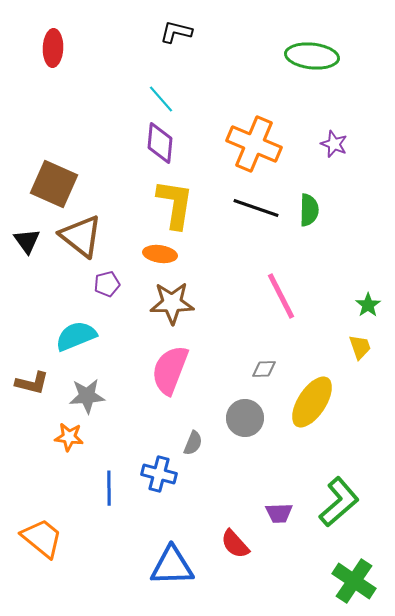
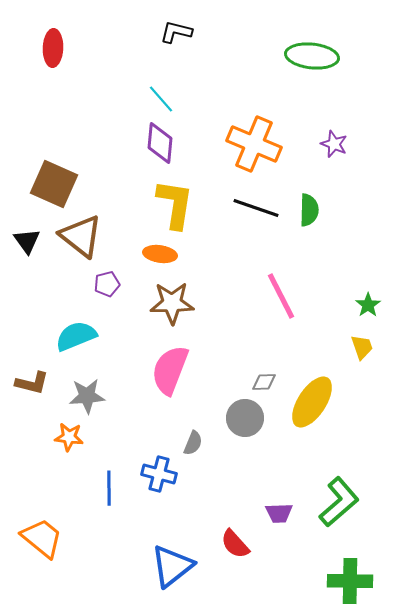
yellow trapezoid: moved 2 px right
gray diamond: moved 13 px down
blue triangle: rotated 36 degrees counterclockwise
green cross: moved 4 px left; rotated 33 degrees counterclockwise
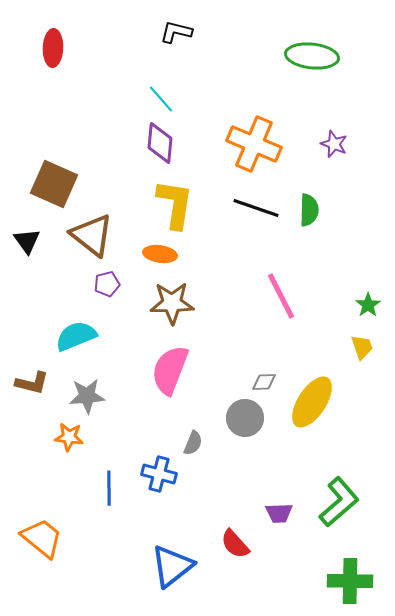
brown triangle: moved 11 px right, 1 px up
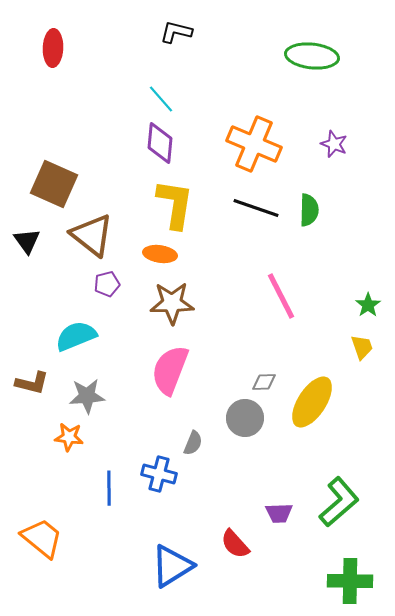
blue triangle: rotated 6 degrees clockwise
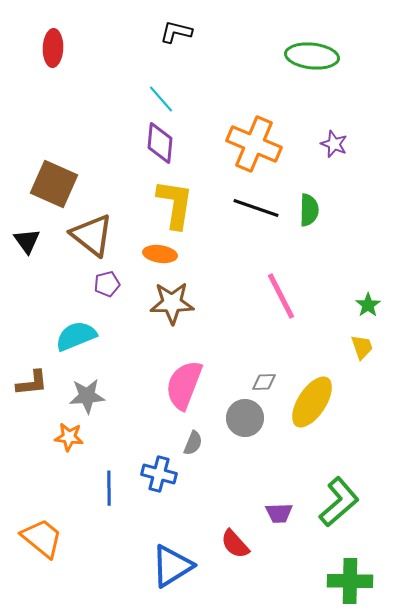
pink semicircle: moved 14 px right, 15 px down
brown L-shape: rotated 20 degrees counterclockwise
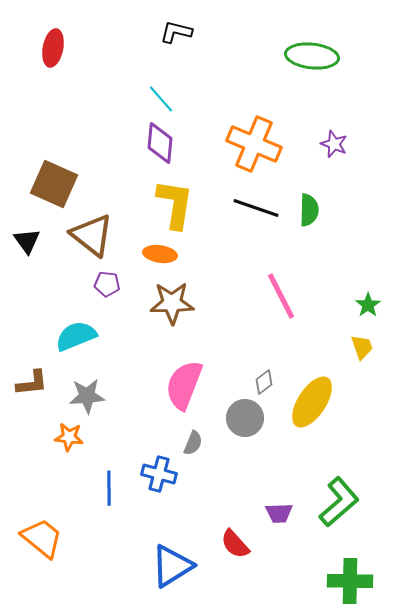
red ellipse: rotated 9 degrees clockwise
purple pentagon: rotated 20 degrees clockwise
gray diamond: rotated 35 degrees counterclockwise
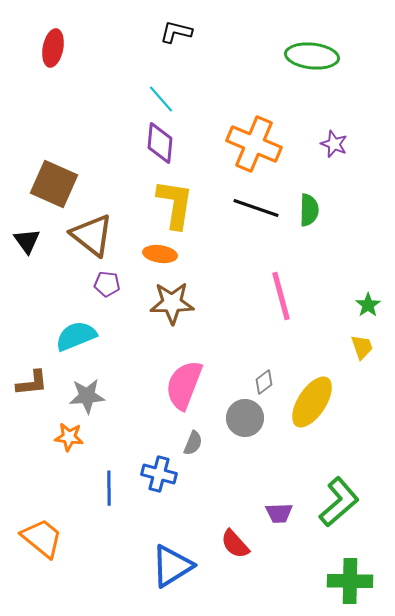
pink line: rotated 12 degrees clockwise
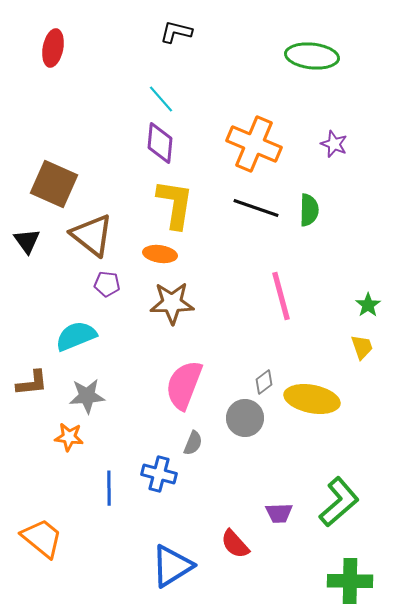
yellow ellipse: moved 3 px up; rotated 68 degrees clockwise
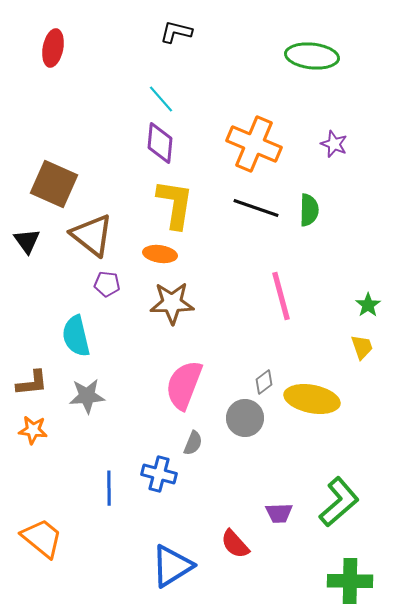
cyan semicircle: rotated 81 degrees counterclockwise
orange star: moved 36 px left, 7 px up
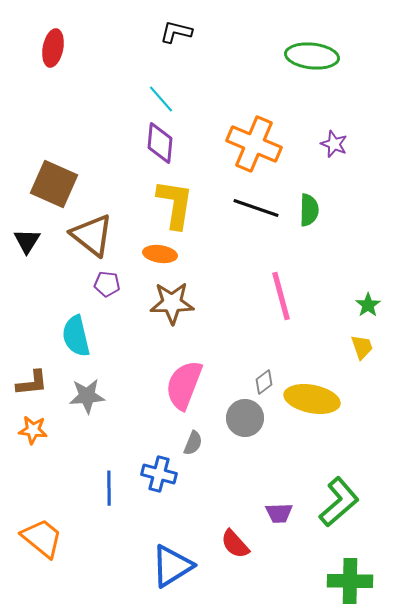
black triangle: rotated 8 degrees clockwise
